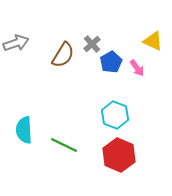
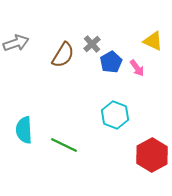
red hexagon: moved 33 px right; rotated 8 degrees clockwise
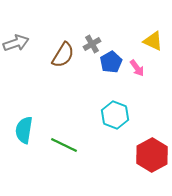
gray cross: rotated 12 degrees clockwise
cyan semicircle: rotated 12 degrees clockwise
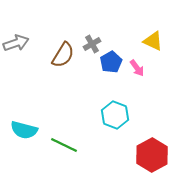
cyan semicircle: rotated 84 degrees counterclockwise
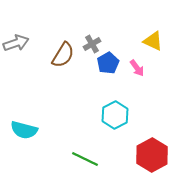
blue pentagon: moved 3 px left, 1 px down
cyan hexagon: rotated 12 degrees clockwise
green line: moved 21 px right, 14 px down
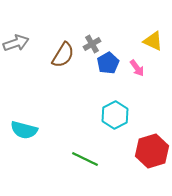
red hexagon: moved 4 px up; rotated 12 degrees clockwise
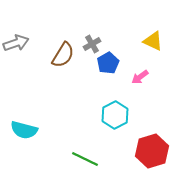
pink arrow: moved 3 px right, 9 px down; rotated 90 degrees clockwise
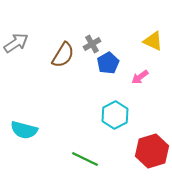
gray arrow: rotated 15 degrees counterclockwise
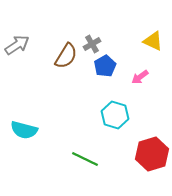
gray arrow: moved 1 px right, 2 px down
brown semicircle: moved 3 px right, 1 px down
blue pentagon: moved 3 px left, 3 px down
cyan hexagon: rotated 16 degrees counterclockwise
red hexagon: moved 3 px down
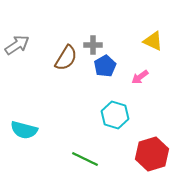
gray cross: moved 1 px right, 1 px down; rotated 30 degrees clockwise
brown semicircle: moved 2 px down
